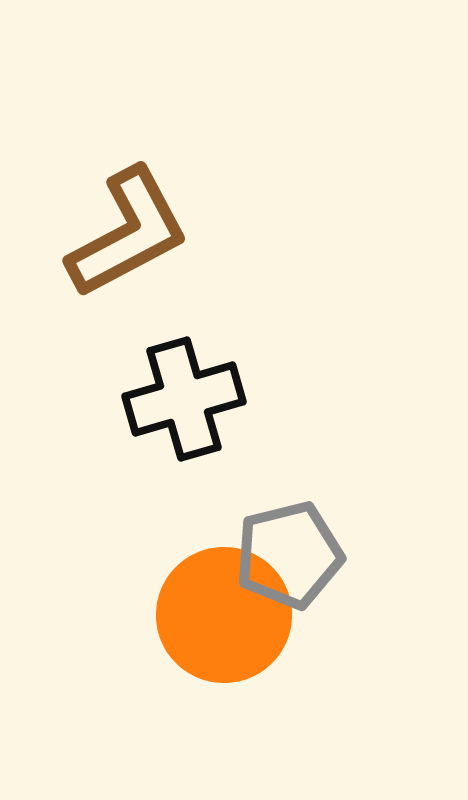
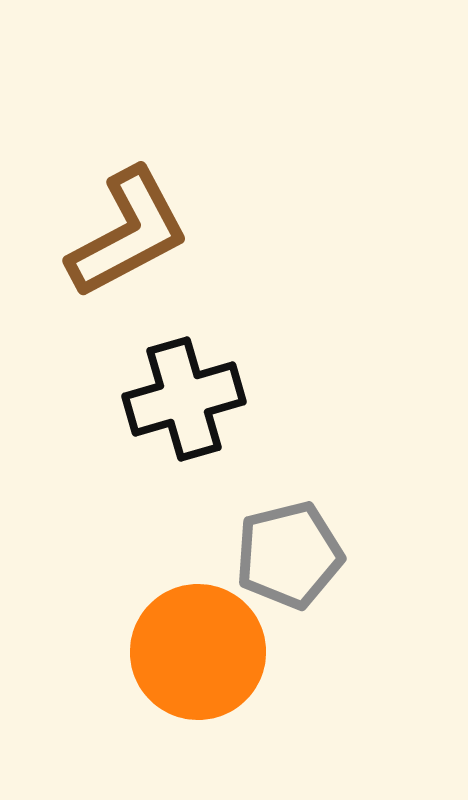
orange circle: moved 26 px left, 37 px down
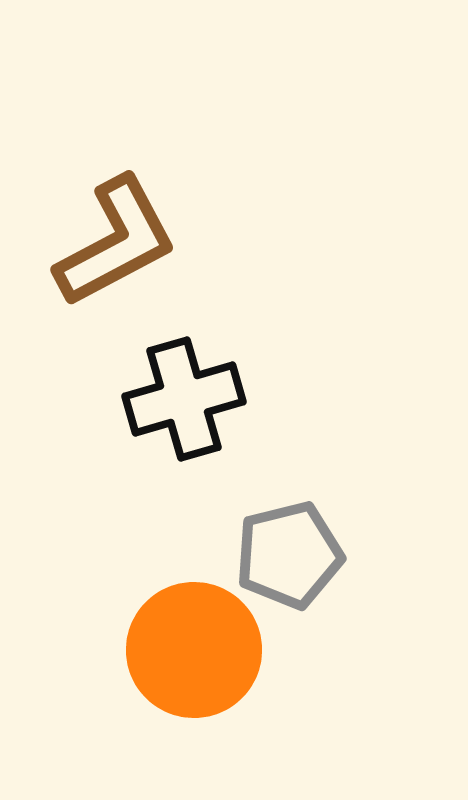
brown L-shape: moved 12 px left, 9 px down
orange circle: moved 4 px left, 2 px up
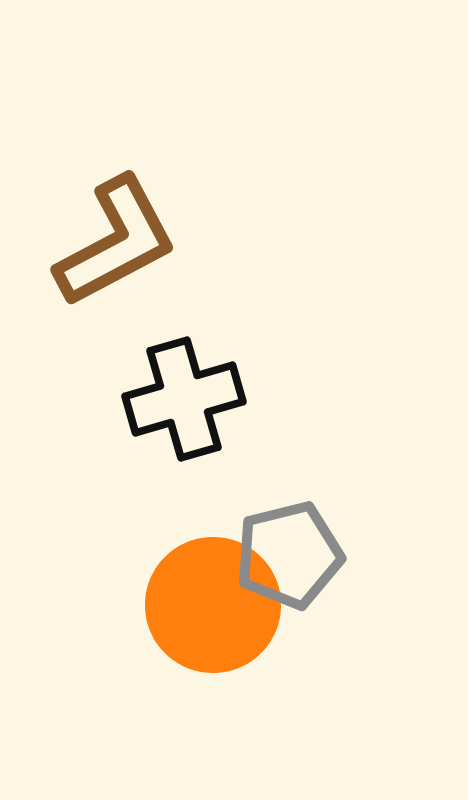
orange circle: moved 19 px right, 45 px up
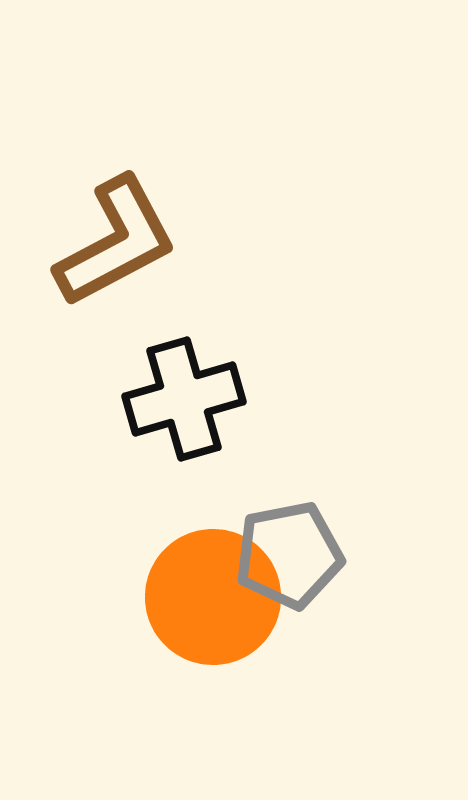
gray pentagon: rotated 3 degrees clockwise
orange circle: moved 8 px up
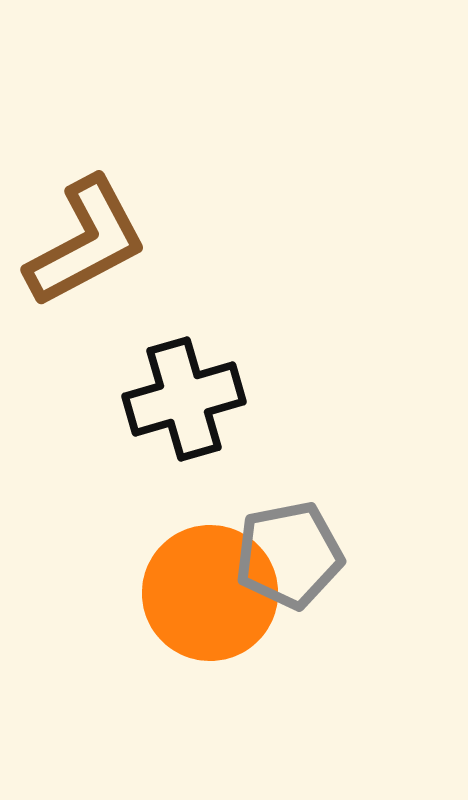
brown L-shape: moved 30 px left
orange circle: moved 3 px left, 4 px up
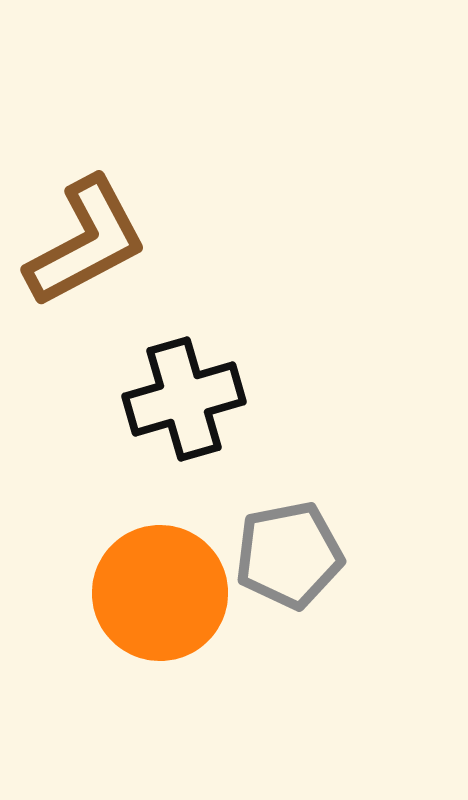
orange circle: moved 50 px left
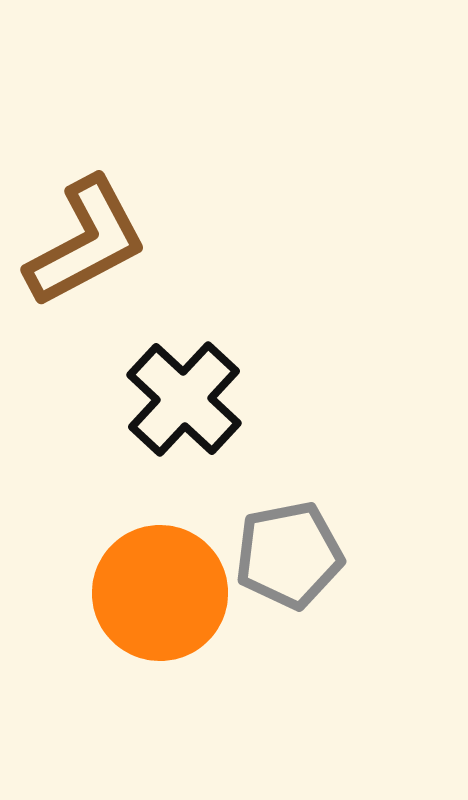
black cross: rotated 31 degrees counterclockwise
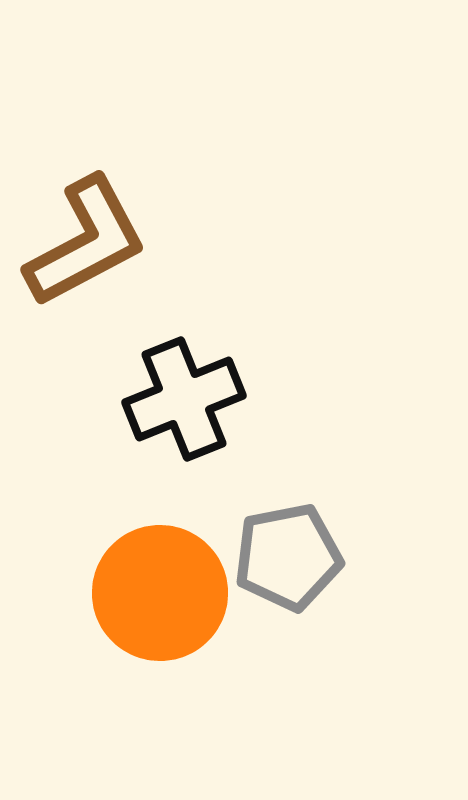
black cross: rotated 25 degrees clockwise
gray pentagon: moved 1 px left, 2 px down
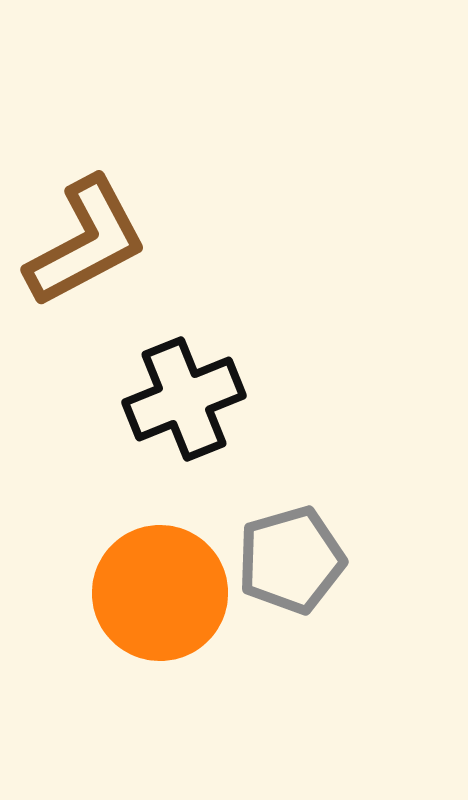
gray pentagon: moved 3 px right, 3 px down; rotated 5 degrees counterclockwise
